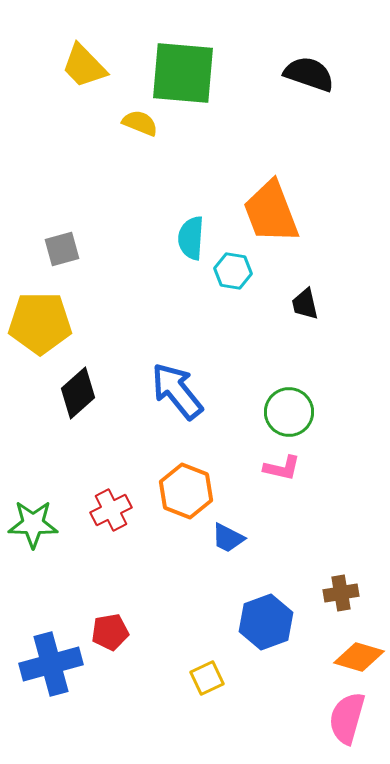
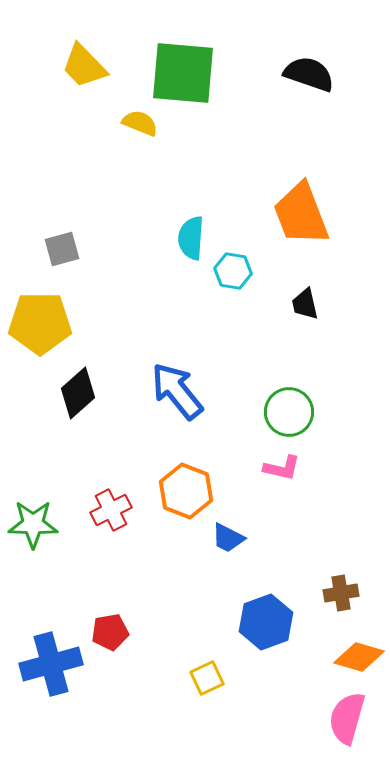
orange trapezoid: moved 30 px right, 2 px down
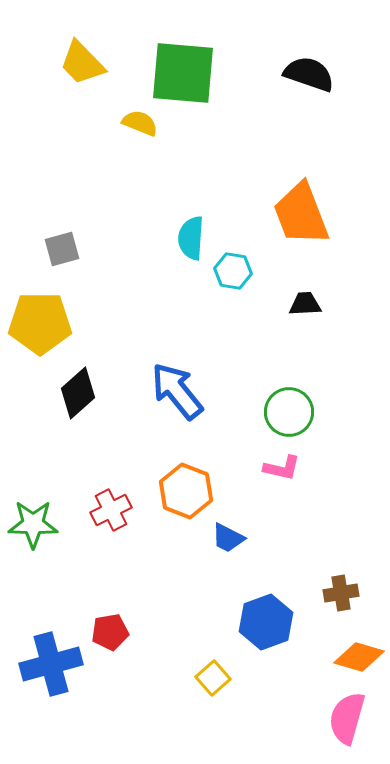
yellow trapezoid: moved 2 px left, 3 px up
black trapezoid: rotated 100 degrees clockwise
yellow square: moved 6 px right; rotated 16 degrees counterclockwise
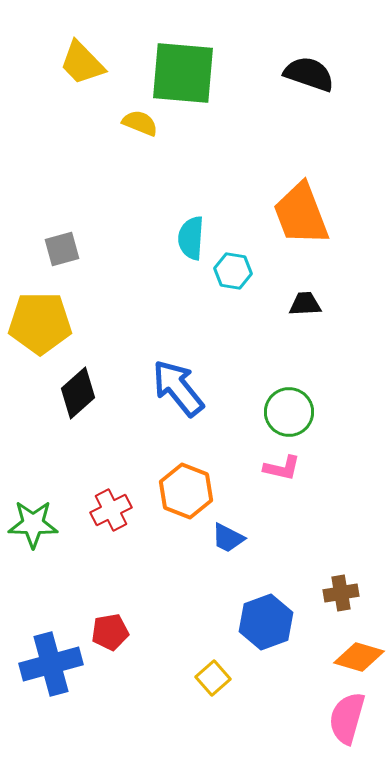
blue arrow: moved 1 px right, 3 px up
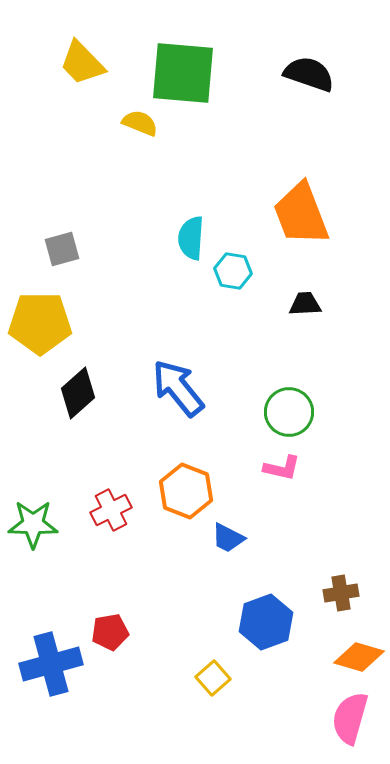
pink semicircle: moved 3 px right
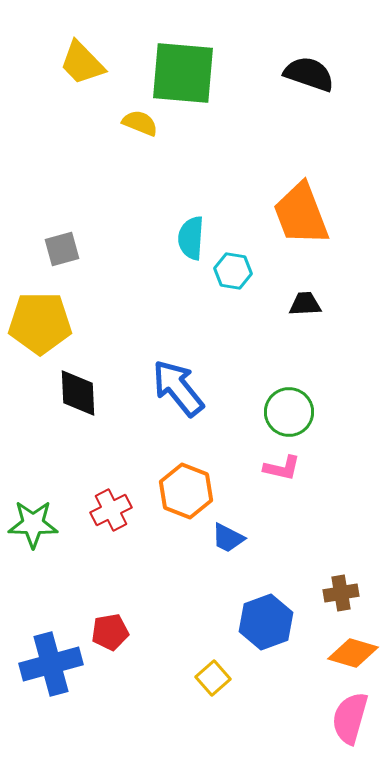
black diamond: rotated 51 degrees counterclockwise
orange diamond: moved 6 px left, 4 px up
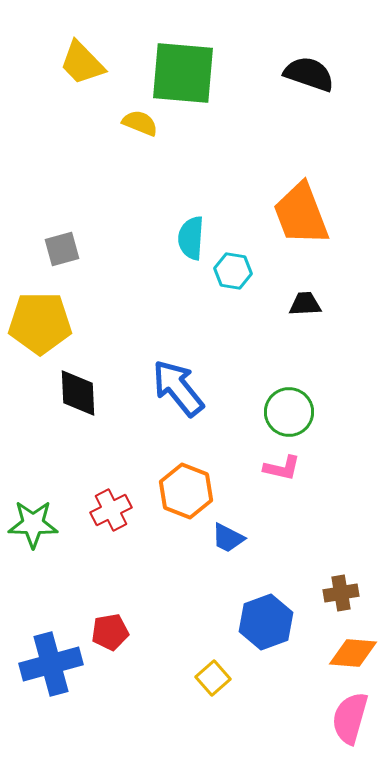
orange diamond: rotated 12 degrees counterclockwise
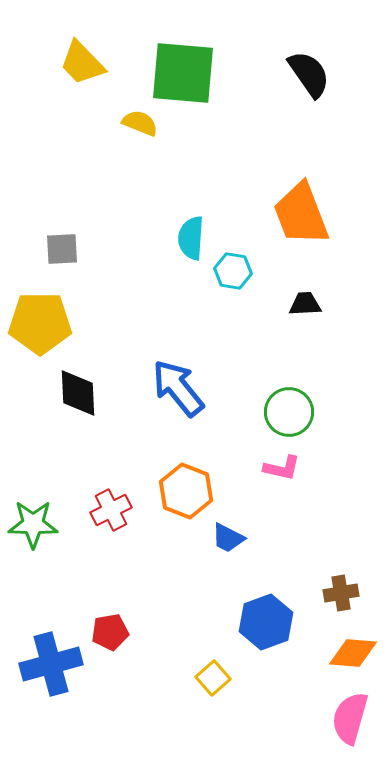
black semicircle: rotated 36 degrees clockwise
gray square: rotated 12 degrees clockwise
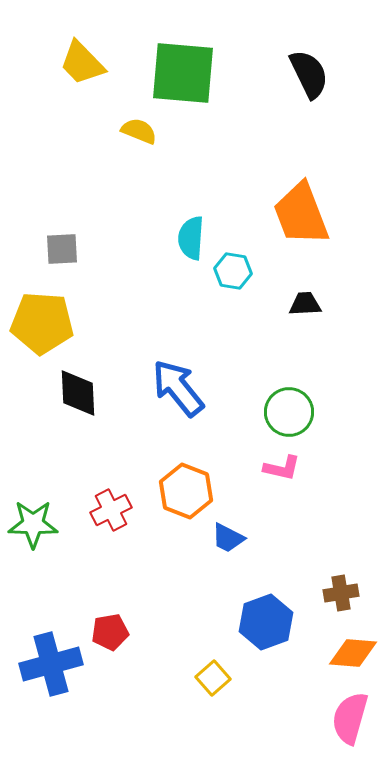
black semicircle: rotated 9 degrees clockwise
yellow semicircle: moved 1 px left, 8 px down
yellow pentagon: moved 2 px right; rotated 4 degrees clockwise
